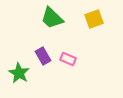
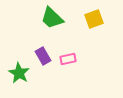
pink rectangle: rotated 35 degrees counterclockwise
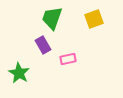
green trapezoid: rotated 65 degrees clockwise
purple rectangle: moved 11 px up
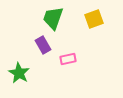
green trapezoid: moved 1 px right
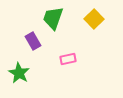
yellow square: rotated 24 degrees counterclockwise
purple rectangle: moved 10 px left, 4 px up
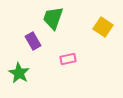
yellow square: moved 9 px right, 8 px down; rotated 12 degrees counterclockwise
